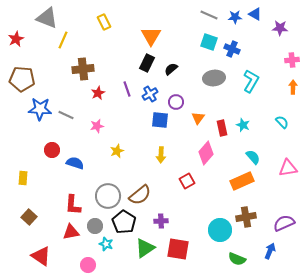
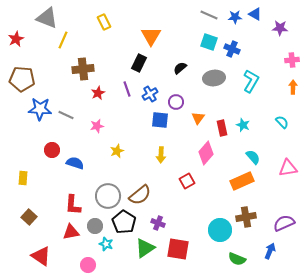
black rectangle at (147, 63): moved 8 px left
black semicircle at (171, 69): moved 9 px right, 1 px up
purple cross at (161, 221): moved 3 px left, 2 px down; rotated 24 degrees clockwise
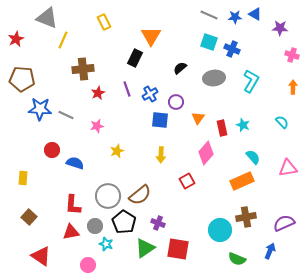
pink cross at (292, 60): moved 5 px up; rotated 24 degrees clockwise
black rectangle at (139, 63): moved 4 px left, 5 px up
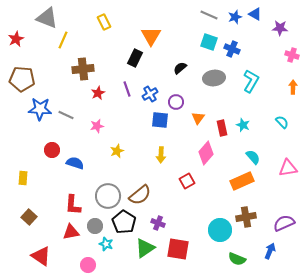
blue star at (235, 17): rotated 16 degrees counterclockwise
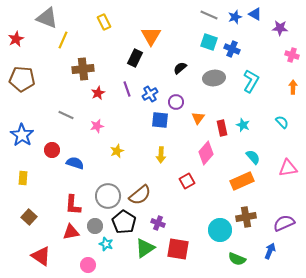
blue star at (40, 109): moved 18 px left, 26 px down; rotated 30 degrees clockwise
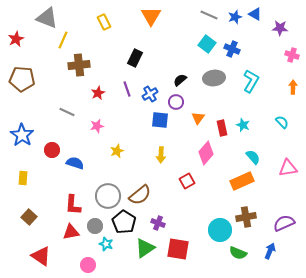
orange triangle at (151, 36): moved 20 px up
cyan square at (209, 42): moved 2 px left, 2 px down; rotated 18 degrees clockwise
black semicircle at (180, 68): moved 12 px down
brown cross at (83, 69): moved 4 px left, 4 px up
gray line at (66, 115): moved 1 px right, 3 px up
green semicircle at (237, 259): moved 1 px right, 6 px up
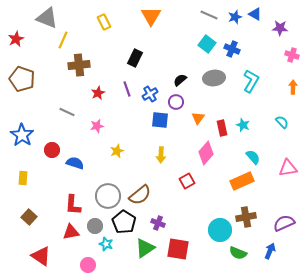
brown pentagon at (22, 79): rotated 15 degrees clockwise
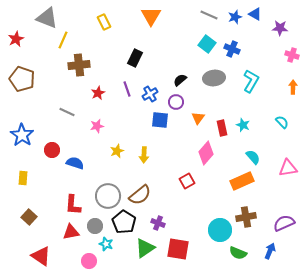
yellow arrow at (161, 155): moved 17 px left
pink circle at (88, 265): moved 1 px right, 4 px up
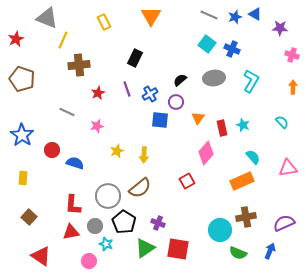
brown semicircle at (140, 195): moved 7 px up
